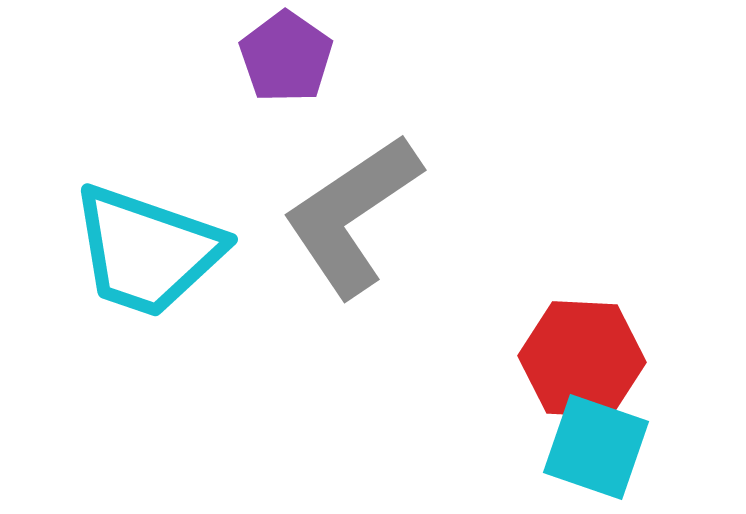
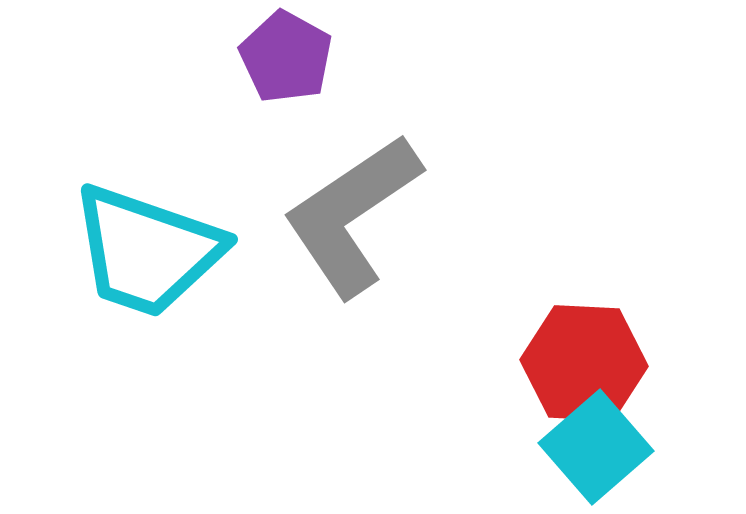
purple pentagon: rotated 6 degrees counterclockwise
red hexagon: moved 2 px right, 4 px down
cyan square: rotated 30 degrees clockwise
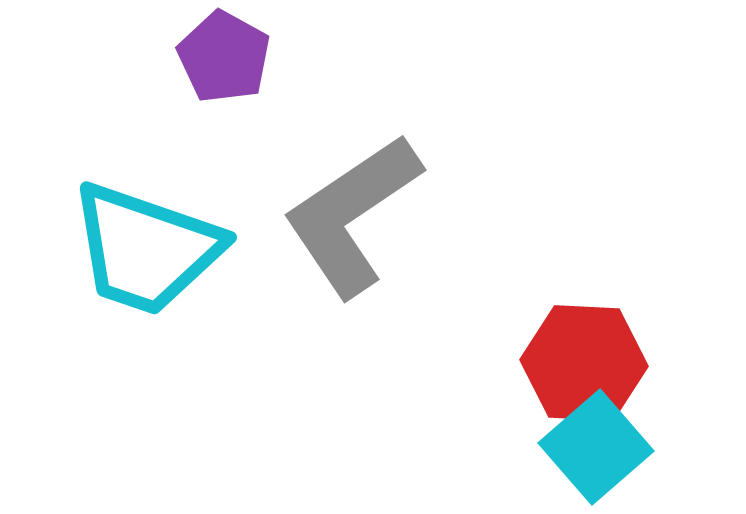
purple pentagon: moved 62 px left
cyan trapezoid: moved 1 px left, 2 px up
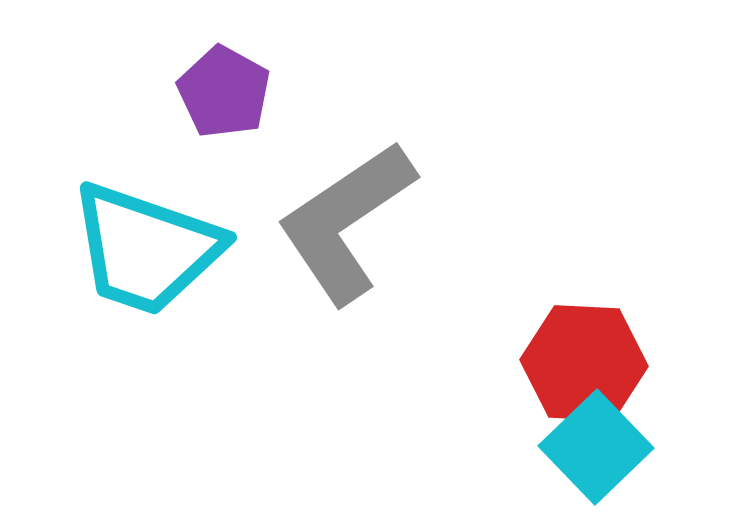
purple pentagon: moved 35 px down
gray L-shape: moved 6 px left, 7 px down
cyan square: rotated 3 degrees counterclockwise
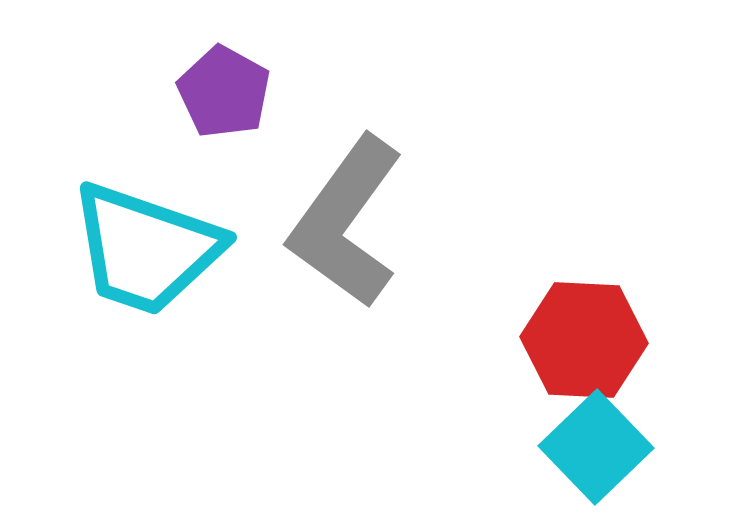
gray L-shape: rotated 20 degrees counterclockwise
red hexagon: moved 23 px up
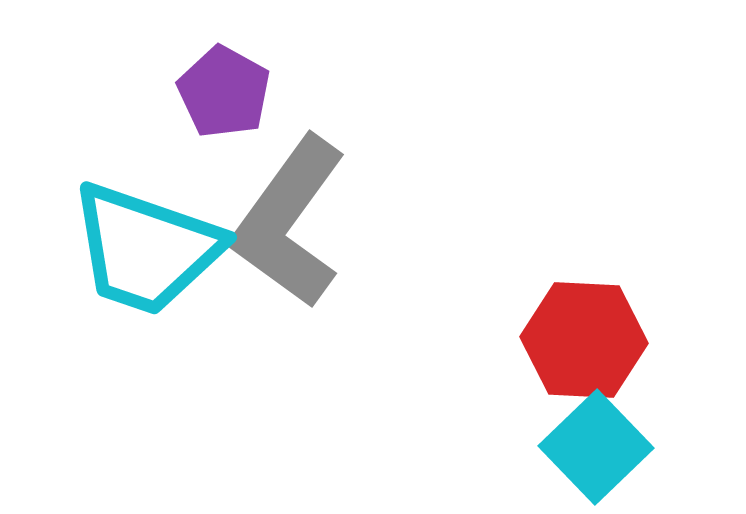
gray L-shape: moved 57 px left
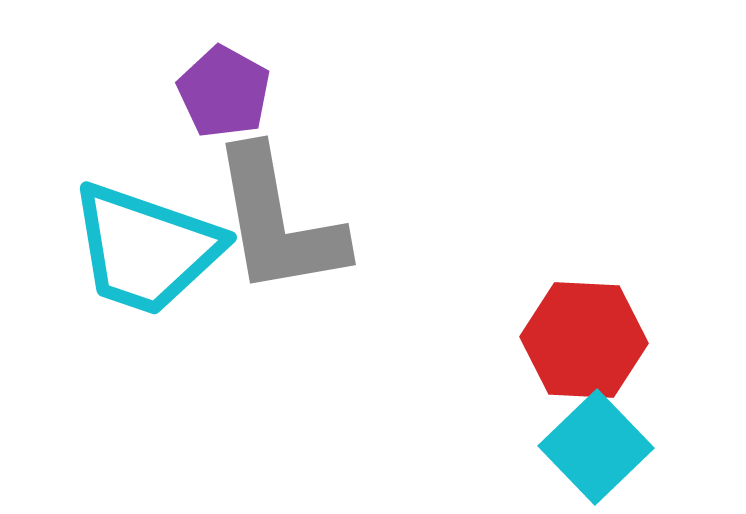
gray L-shape: moved 11 px left; rotated 46 degrees counterclockwise
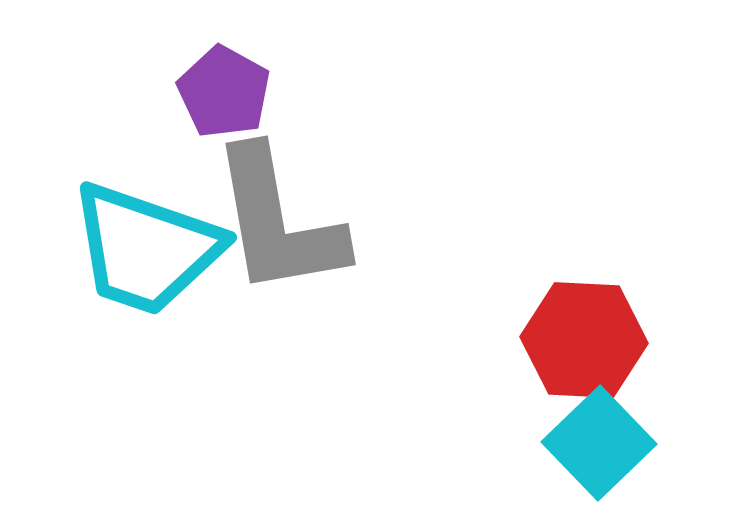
cyan square: moved 3 px right, 4 px up
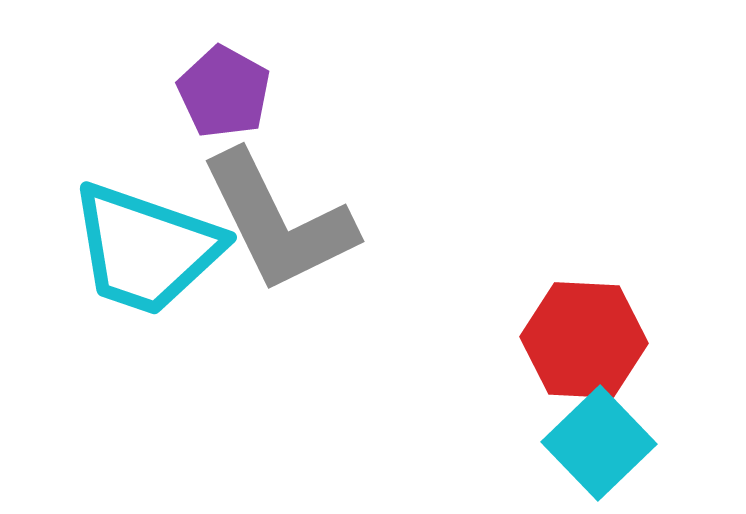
gray L-shape: rotated 16 degrees counterclockwise
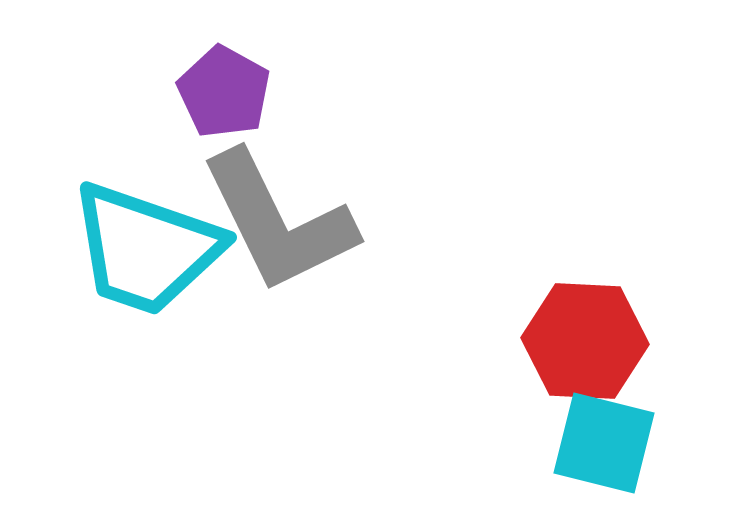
red hexagon: moved 1 px right, 1 px down
cyan square: moved 5 px right; rotated 32 degrees counterclockwise
